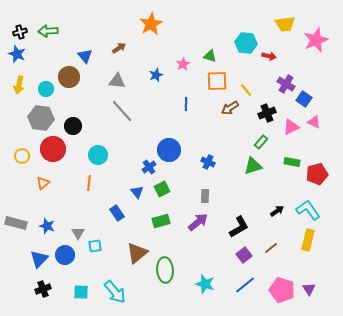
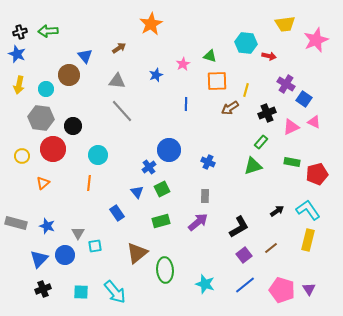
brown circle at (69, 77): moved 2 px up
yellow line at (246, 90): rotated 56 degrees clockwise
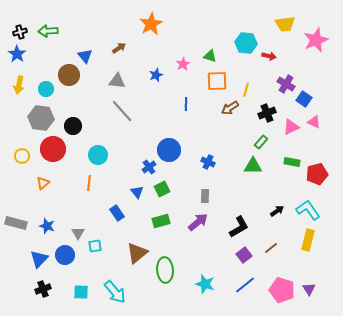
blue star at (17, 54): rotated 12 degrees clockwise
green triangle at (253, 166): rotated 18 degrees clockwise
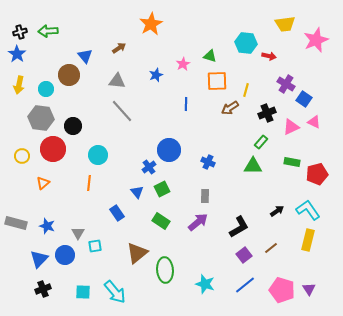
green rectangle at (161, 221): rotated 48 degrees clockwise
cyan square at (81, 292): moved 2 px right
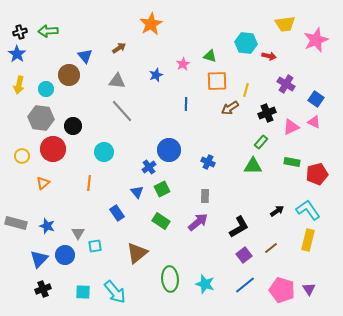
blue square at (304, 99): moved 12 px right
cyan circle at (98, 155): moved 6 px right, 3 px up
green ellipse at (165, 270): moved 5 px right, 9 px down
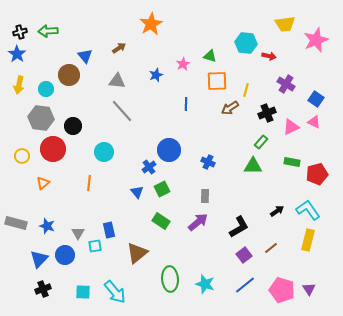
blue rectangle at (117, 213): moved 8 px left, 17 px down; rotated 21 degrees clockwise
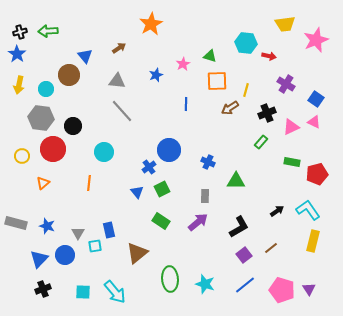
green triangle at (253, 166): moved 17 px left, 15 px down
yellow rectangle at (308, 240): moved 5 px right, 1 px down
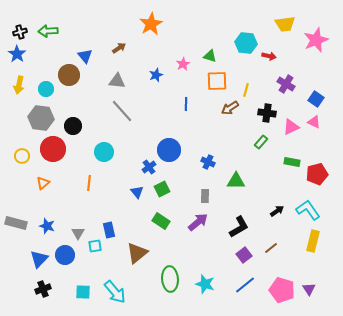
black cross at (267, 113): rotated 30 degrees clockwise
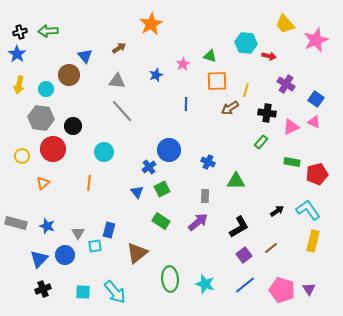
yellow trapezoid at (285, 24): rotated 55 degrees clockwise
blue rectangle at (109, 230): rotated 28 degrees clockwise
